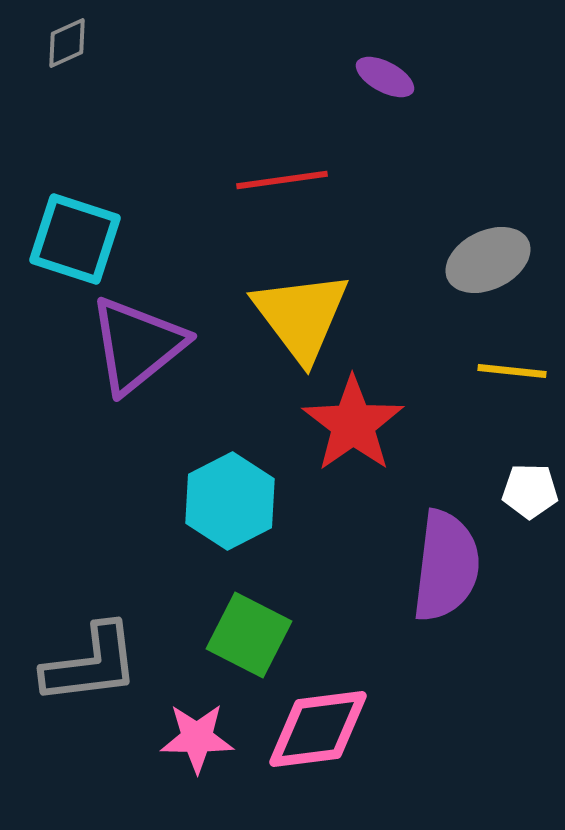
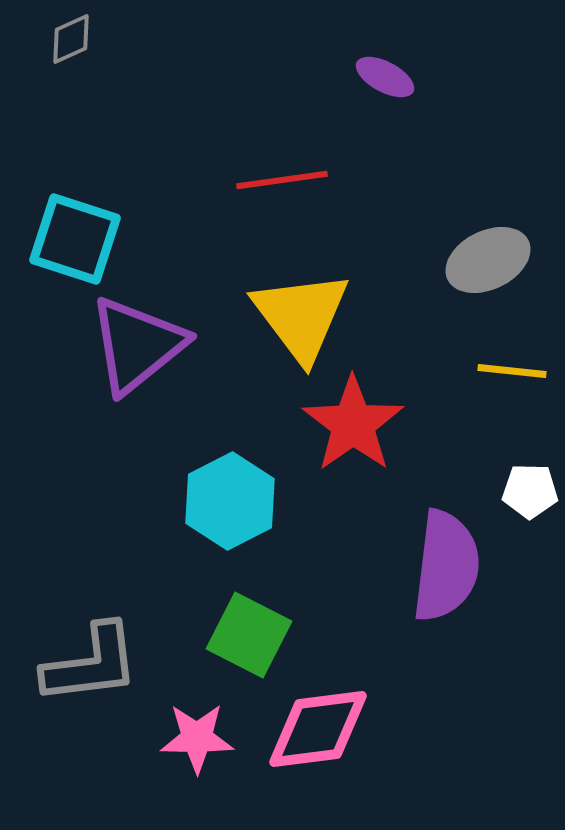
gray diamond: moved 4 px right, 4 px up
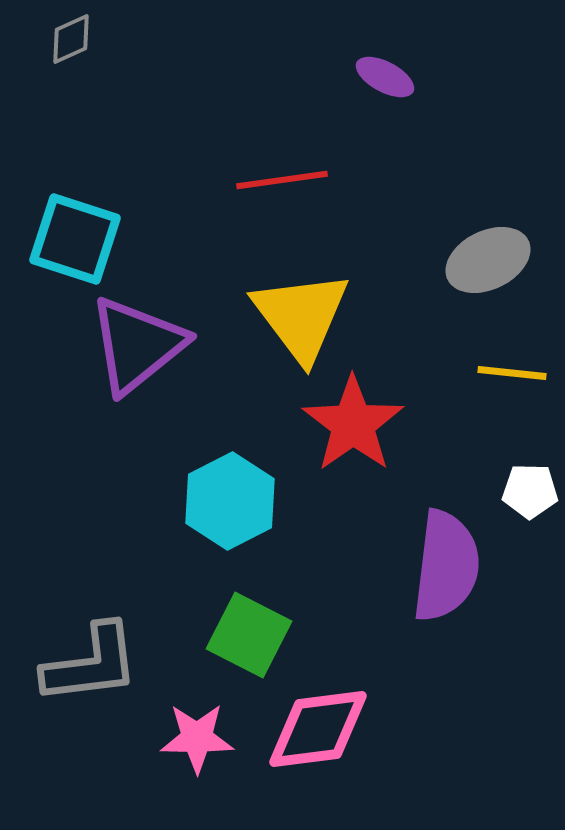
yellow line: moved 2 px down
